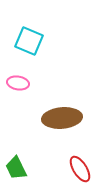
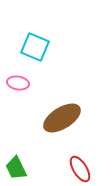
cyan square: moved 6 px right, 6 px down
brown ellipse: rotated 27 degrees counterclockwise
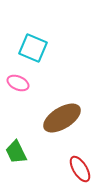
cyan square: moved 2 px left, 1 px down
pink ellipse: rotated 15 degrees clockwise
green trapezoid: moved 16 px up
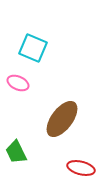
brown ellipse: moved 1 px down; rotated 21 degrees counterclockwise
red ellipse: moved 1 px right, 1 px up; rotated 44 degrees counterclockwise
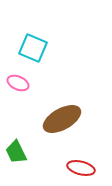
brown ellipse: rotated 24 degrees clockwise
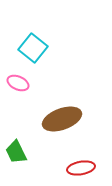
cyan square: rotated 16 degrees clockwise
brown ellipse: rotated 9 degrees clockwise
red ellipse: rotated 24 degrees counterclockwise
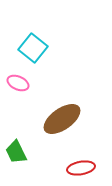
brown ellipse: rotated 15 degrees counterclockwise
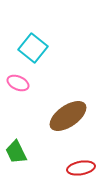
brown ellipse: moved 6 px right, 3 px up
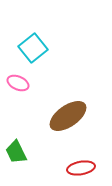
cyan square: rotated 12 degrees clockwise
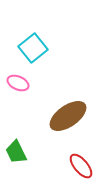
red ellipse: moved 2 px up; rotated 60 degrees clockwise
